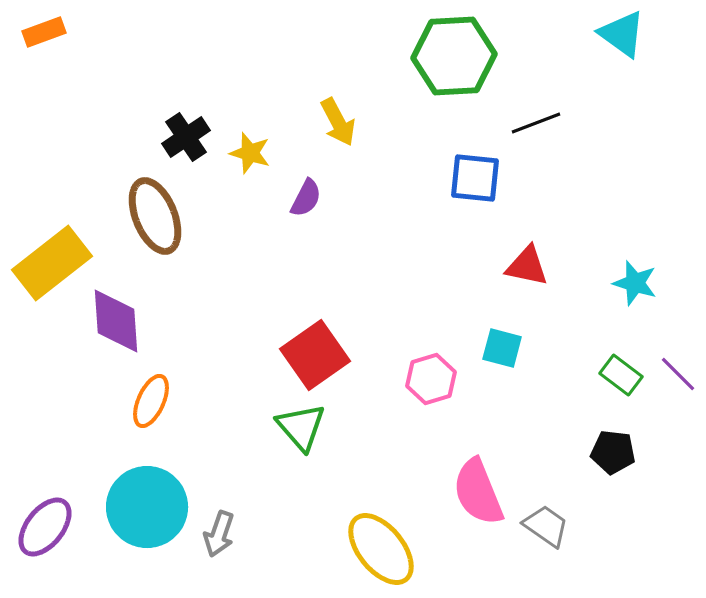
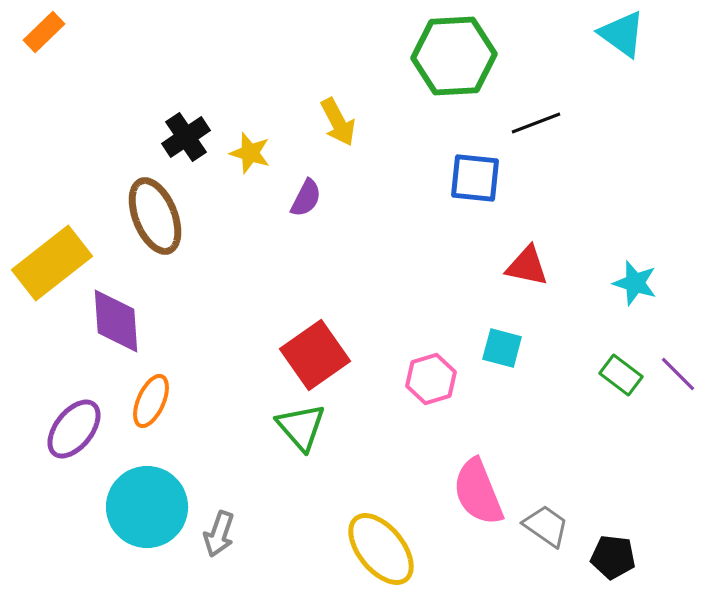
orange rectangle: rotated 24 degrees counterclockwise
black pentagon: moved 105 px down
purple ellipse: moved 29 px right, 98 px up
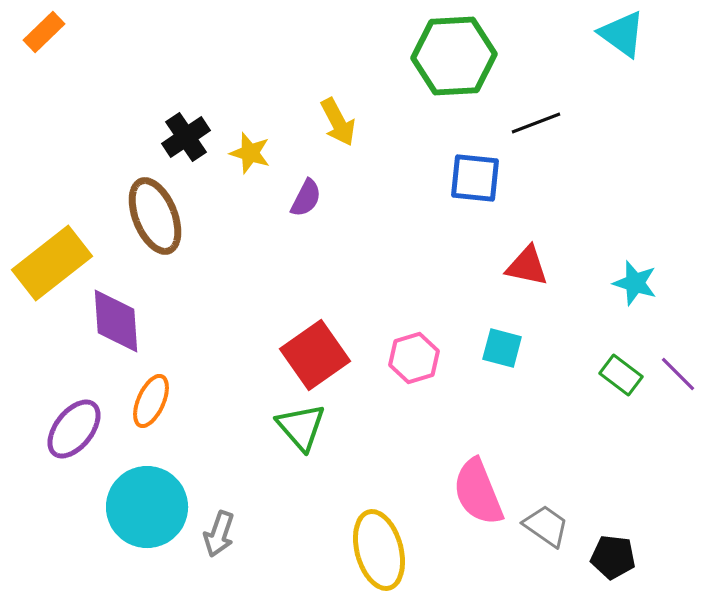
pink hexagon: moved 17 px left, 21 px up
yellow ellipse: moved 2 px left, 1 px down; rotated 24 degrees clockwise
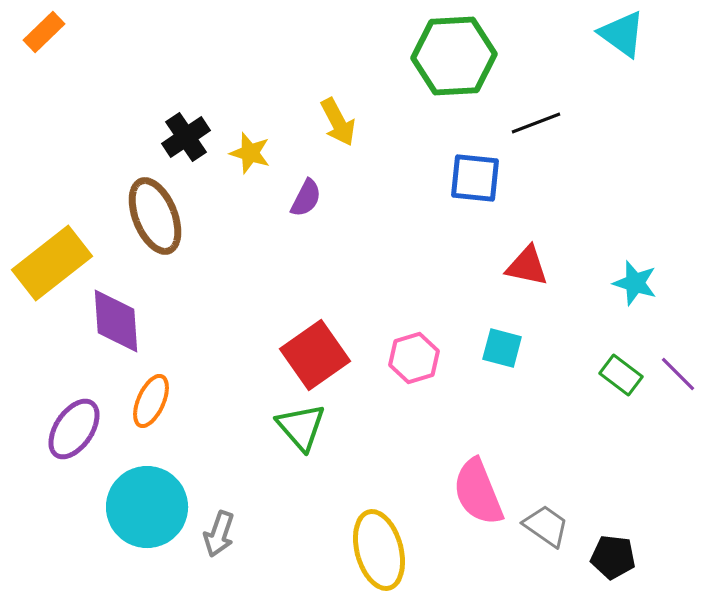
purple ellipse: rotated 4 degrees counterclockwise
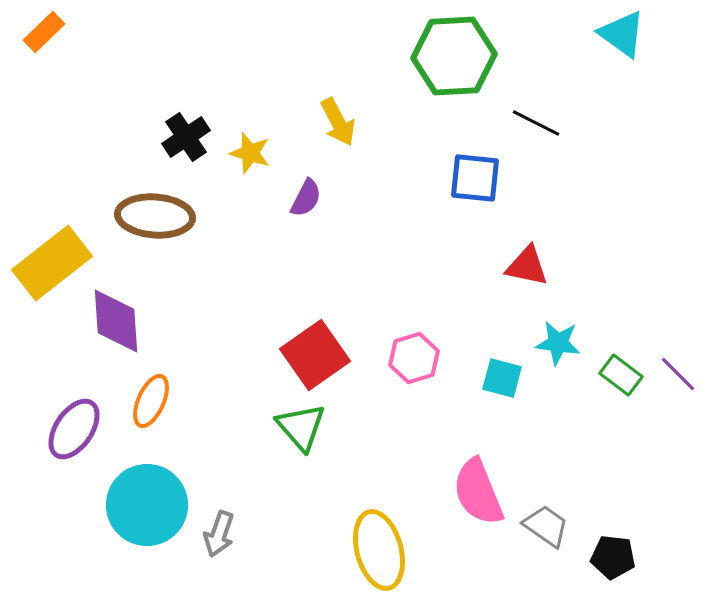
black line: rotated 48 degrees clockwise
brown ellipse: rotated 64 degrees counterclockwise
cyan star: moved 77 px left, 60 px down; rotated 9 degrees counterclockwise
cyan square: moved 30 px down
cyan circle: moved 2 px up
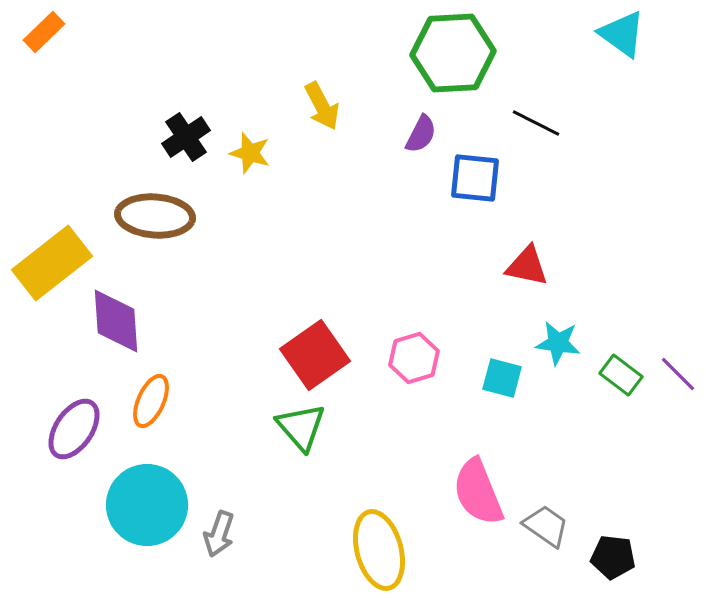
green hexagon: moved 1 px left, 3 px up
yellow arrow: moved 16 px left, 16 px up
purple semicircle: moved 115 px right, 64 px up
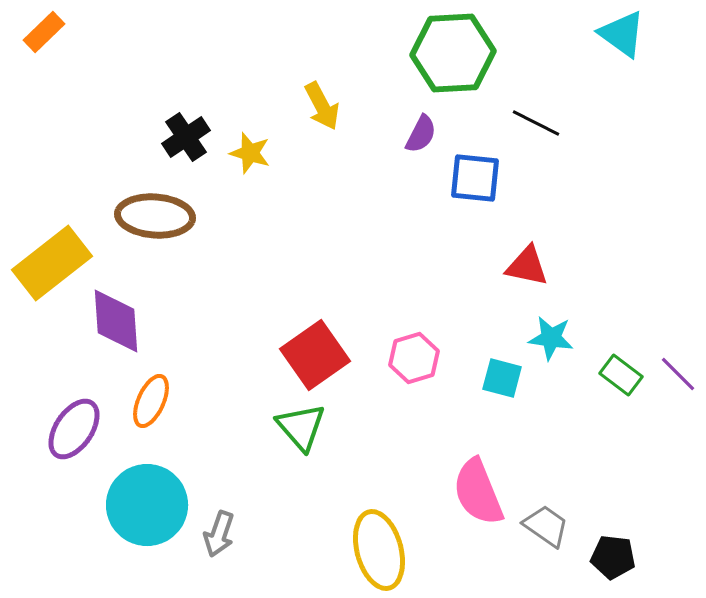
cyan star: moved 7 px left, 5 px up
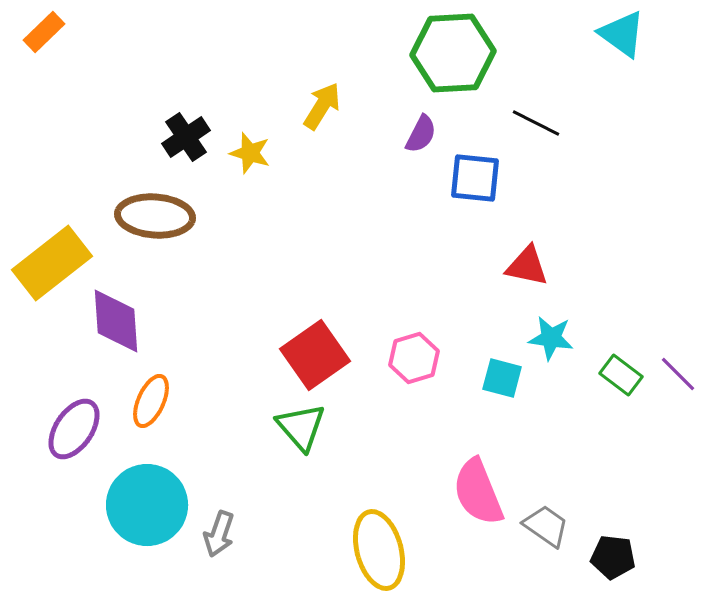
yellow arrow: rotated 120 degrees counterclockwise
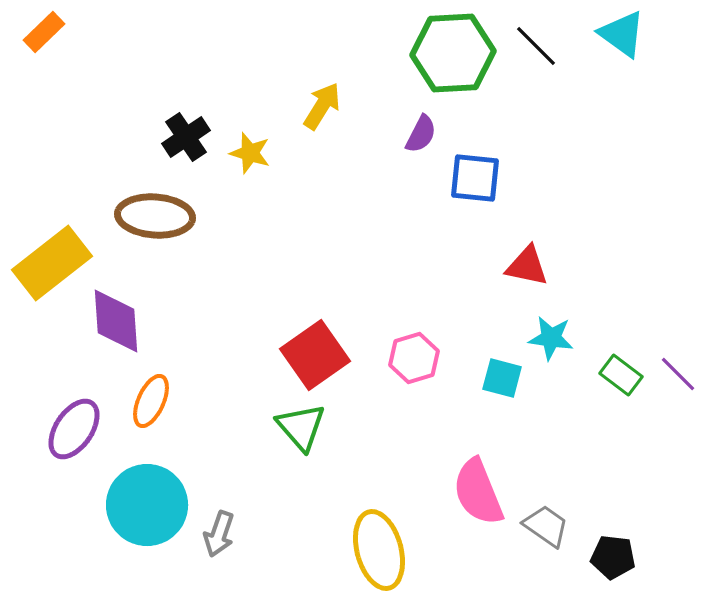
black line: moved 77 px up; rotated 18 degrees clockwise
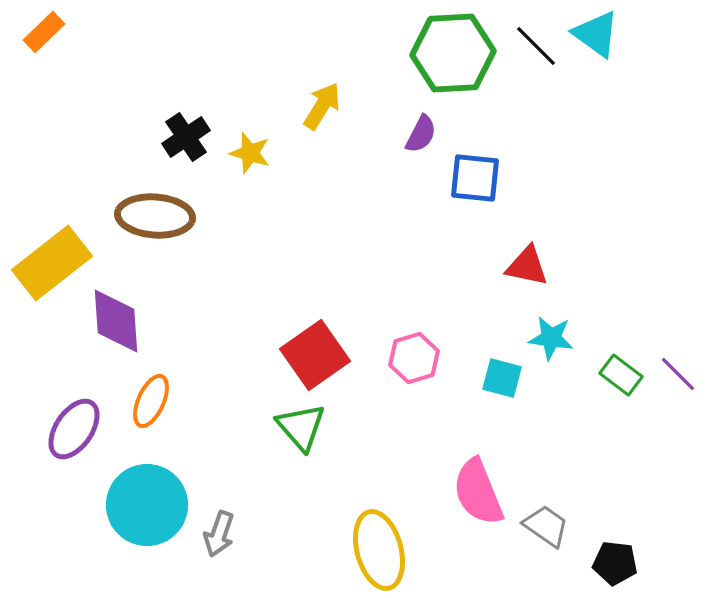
cyan triangle: moved 26 px left
black pentagon: moved 2 px right, 6 px down
